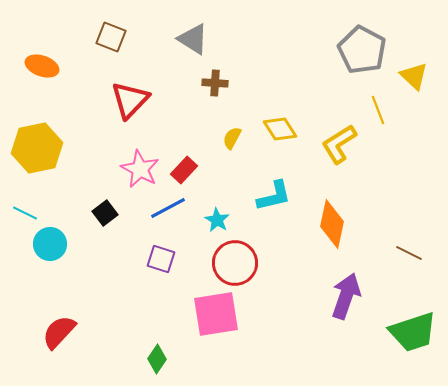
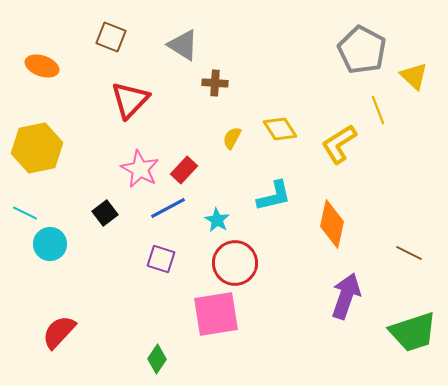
gray triangle: moved 10 px left, 6 px down
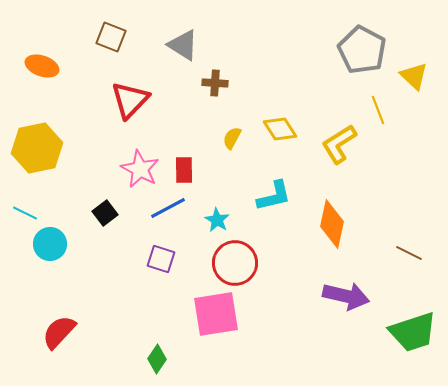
red rectangle: rotated 44 degrees counterclockwise
purple arrow: rotated 84 degrees clockwise
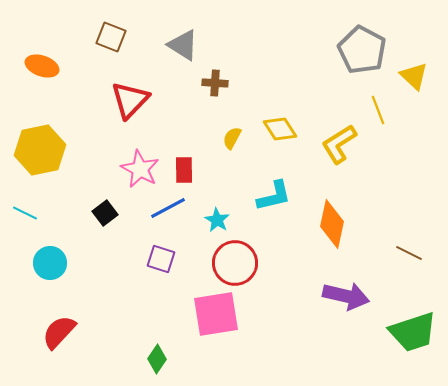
yellow hexagon: moved 3 px right, 2 px down
cyan circle: moved 19 px down
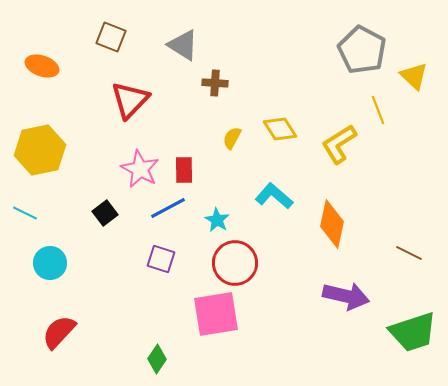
cyan L-shape: rotated 126 degrees counterclockwise
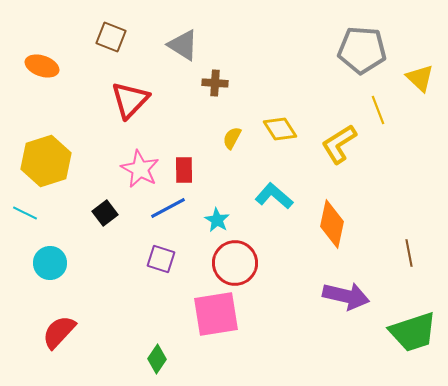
gray pentagon: rotated 24 degrees counterclockwise
yellow triangle: moved 6 px right, 2 px down
yellow hexagon: moved 6 px right, 11 px down; rotated 6 degrees counterclockwise
brown line: rotated 52 degrees clockwise
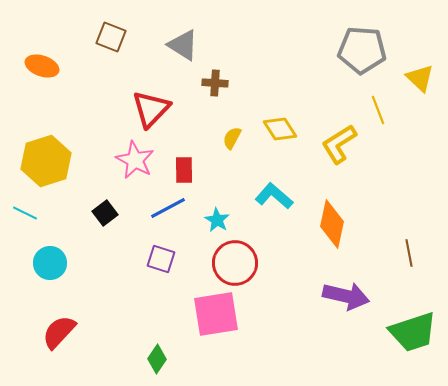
red triangle: moved 21 px right, 9 px down
pink star: moved 5 px left, 9 px up
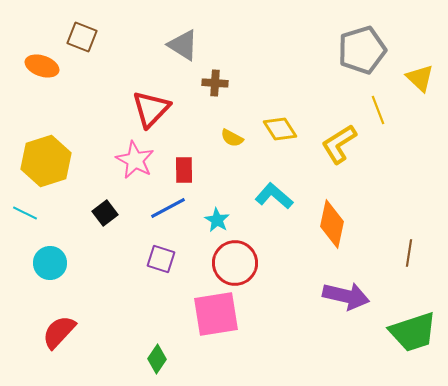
brown square: moved 29 px left
gray pentagon: rotated 21 degrees counterclockwise
yellow semicircle: rotated 90 degrees counterclockwise
brown line: rotated 20 degrees clockwise
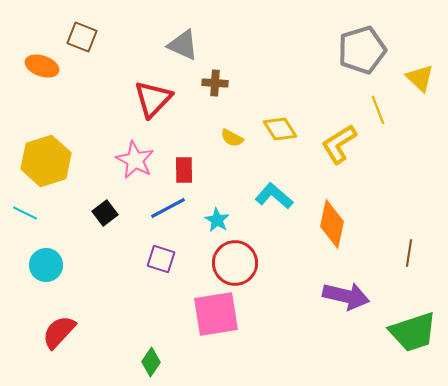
gray triangle: rotated 8 degrees counterclockwise
red triangle: moved 2 px right, 10 px up
cyan circle: moved 4 px left, 2 px down
green diamond: moved 6 px left, 3 px down
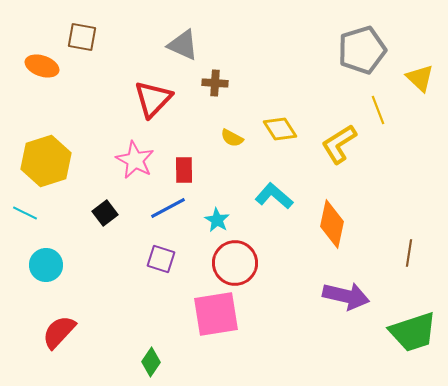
brown square: rotated 12 degrees counterclockwise
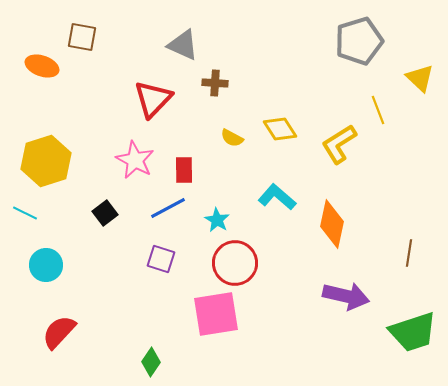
gray pentagon: moved 3 px left, 9 px up
cyan L-shape: moved 3 px right, 1 px down
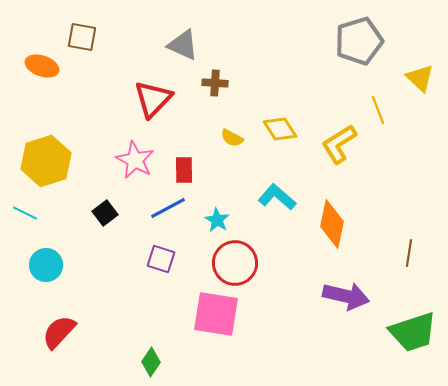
pink square: rotated 18 degrees clockwise
